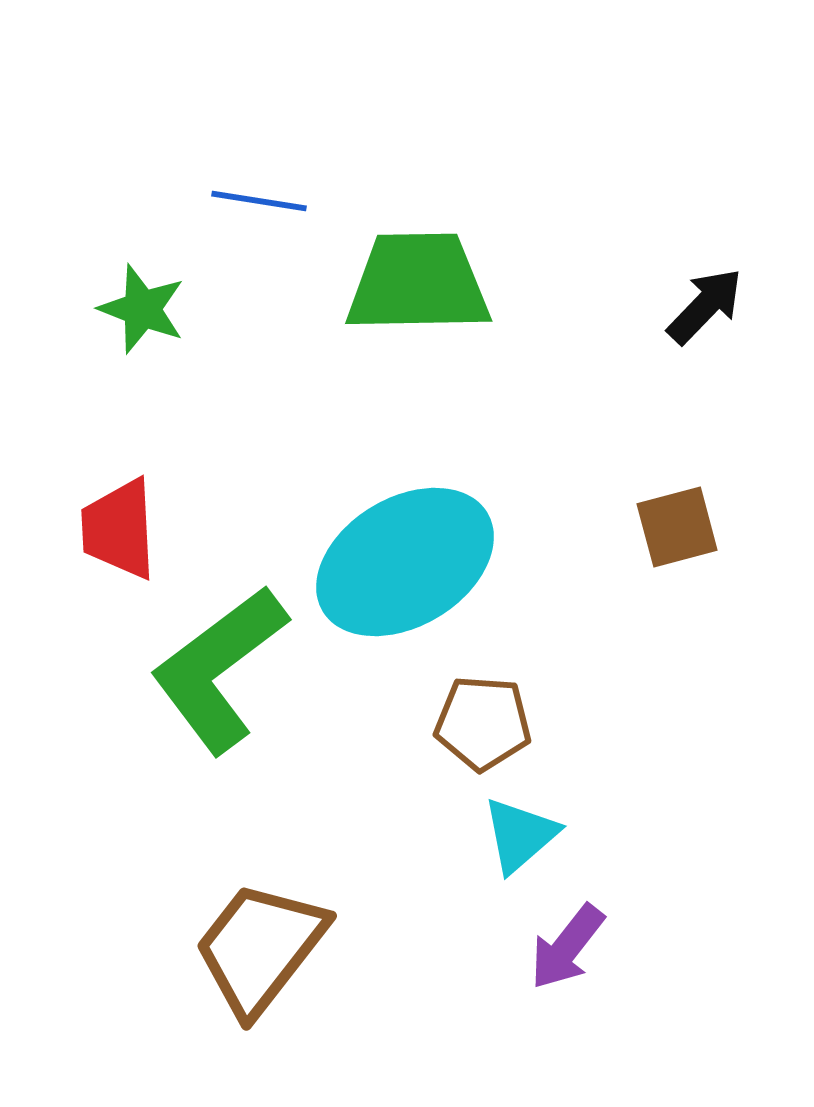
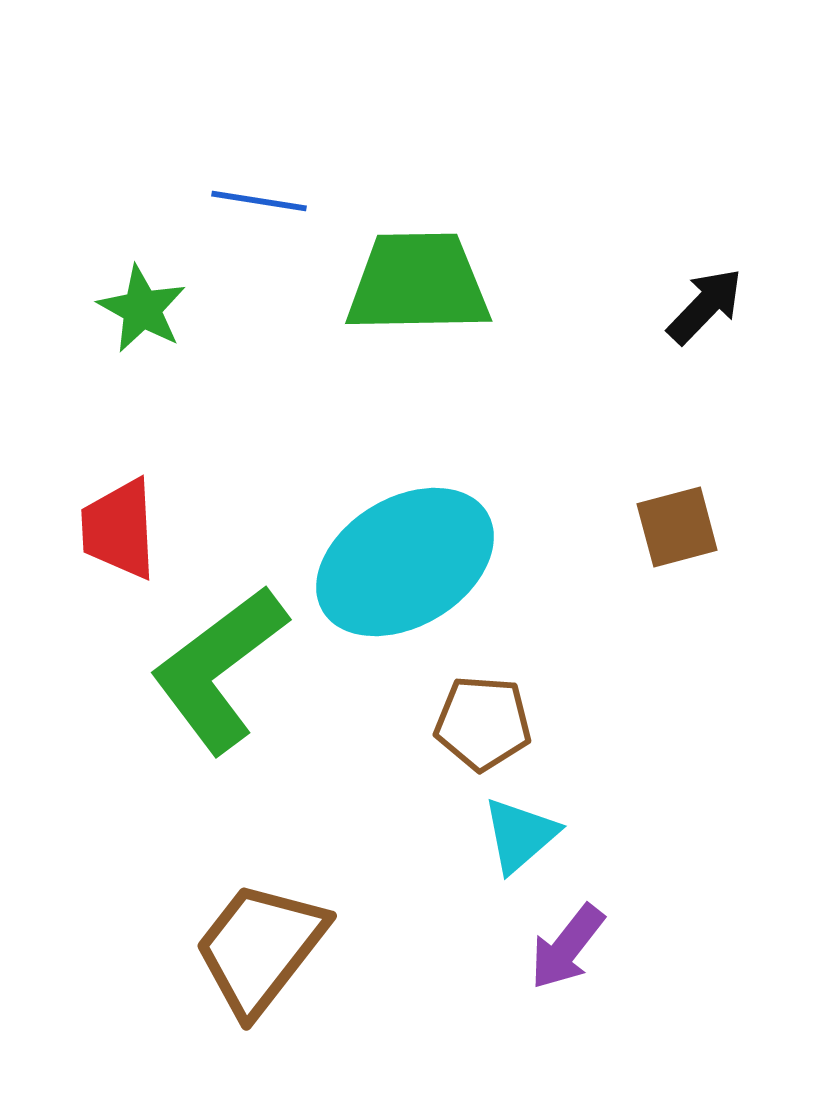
green star: rotated 8 degrees clockwise
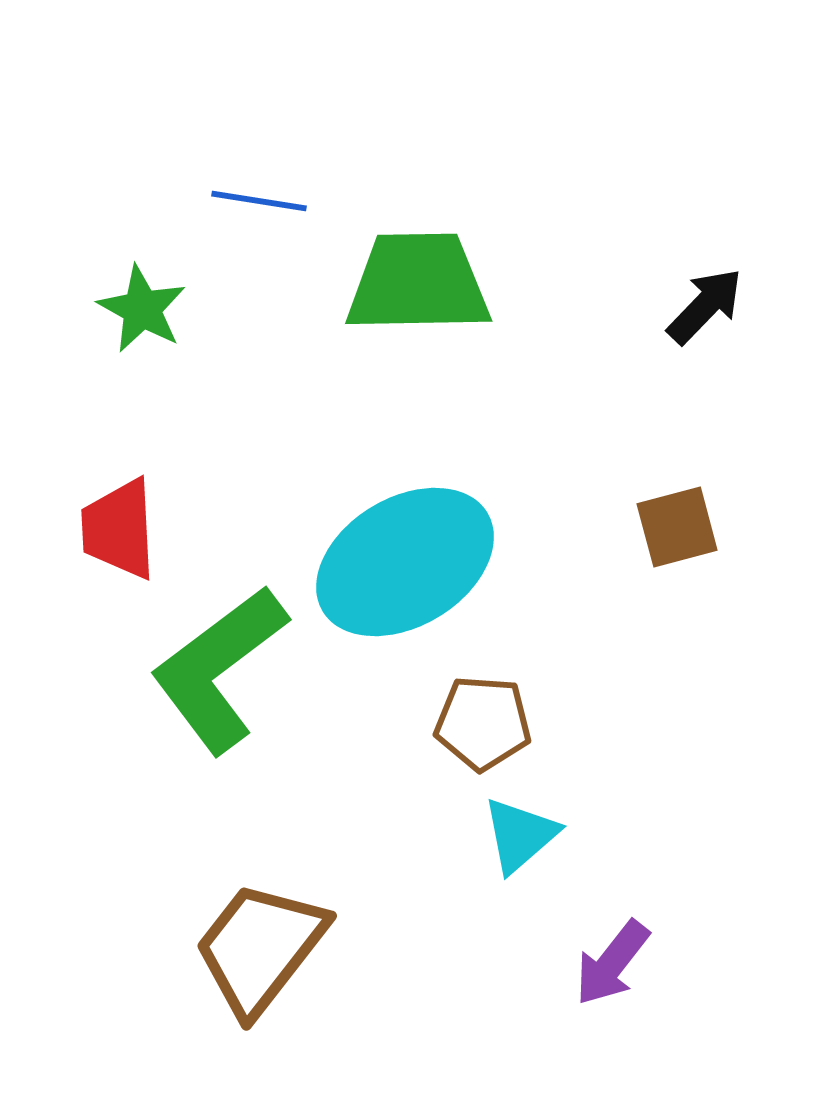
purple arrow: moved 45 px right, 16 px down
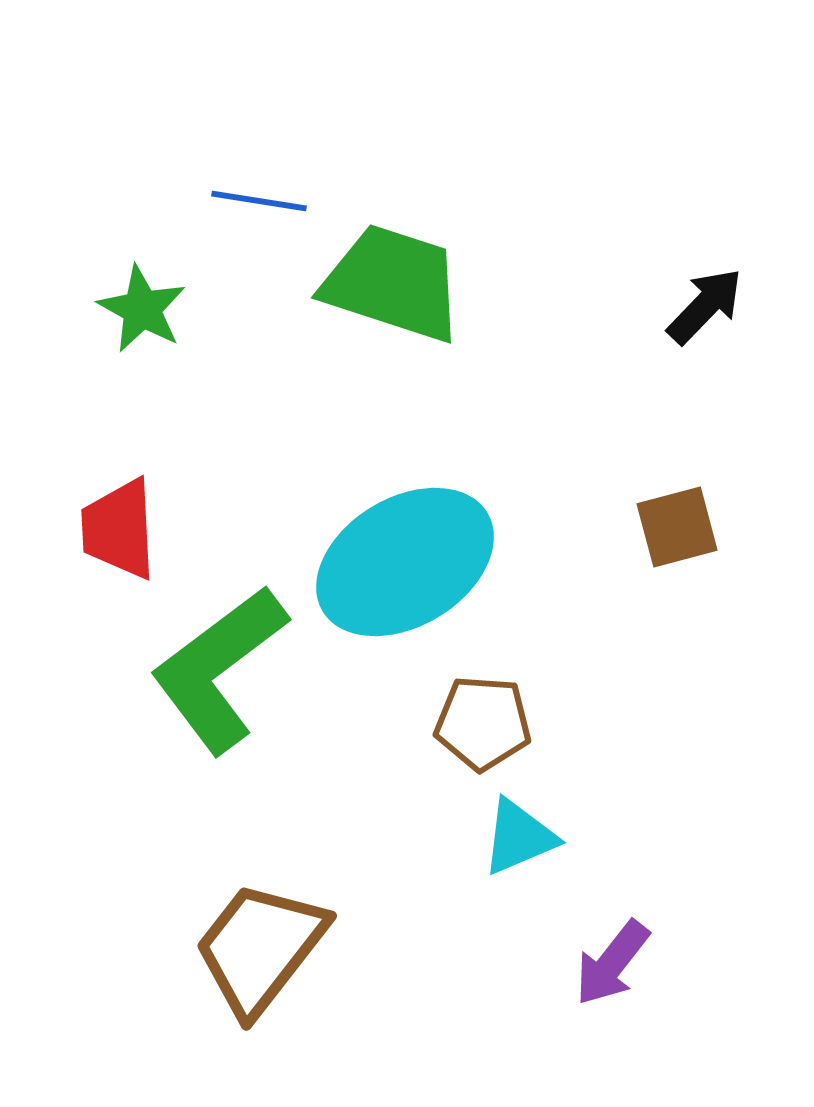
green trapezoid: moved 25 px left; rotated 19 degrees clockwise
cyan triangle: moved 1 px left, 2 px down; rotated 18 degrees clockwise
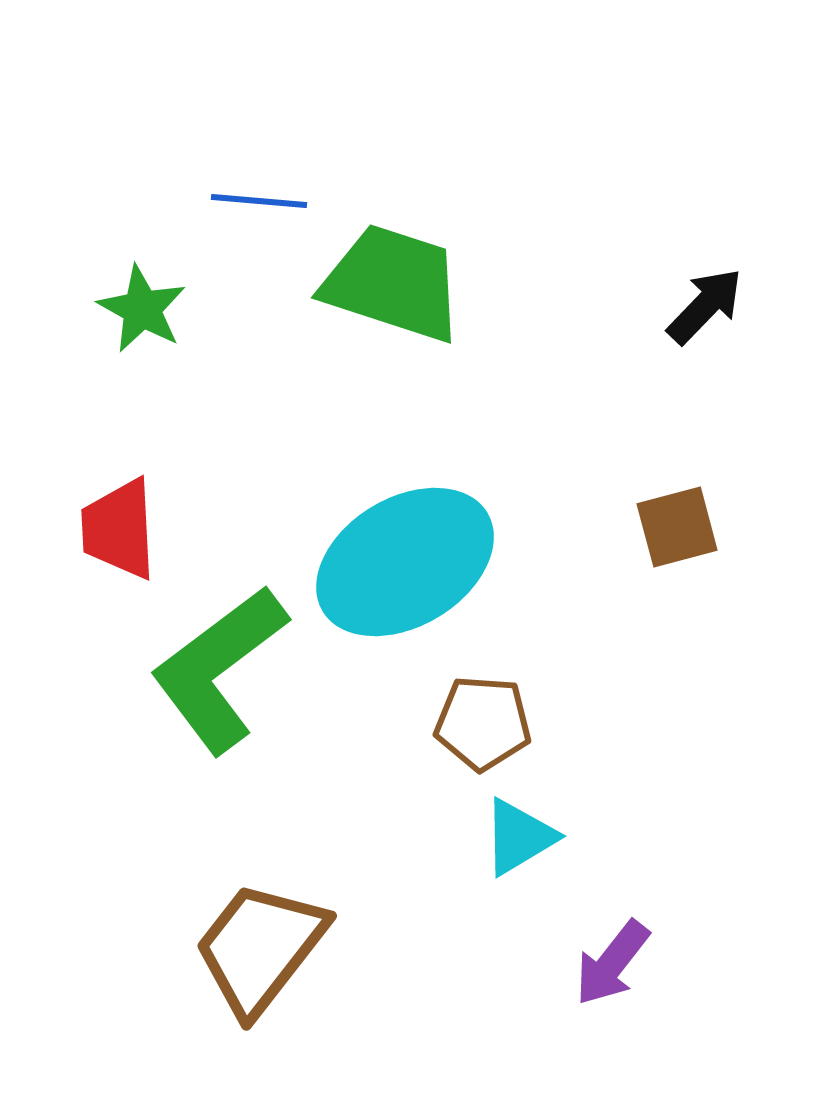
blue line: rotated 4 degrees counterclockwise
cyan triangle: rotated 8 degrees counterclockwise
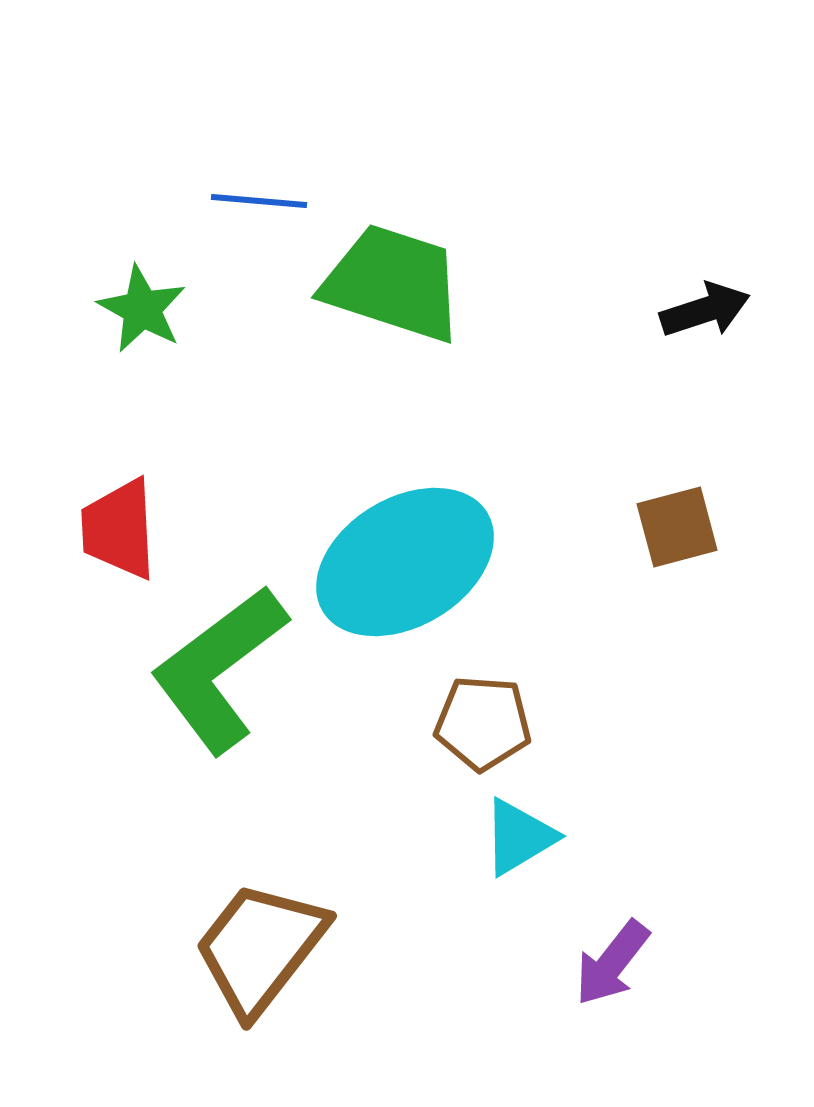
black arrow: moved 4 px down; rotated 28 degrees clockwise
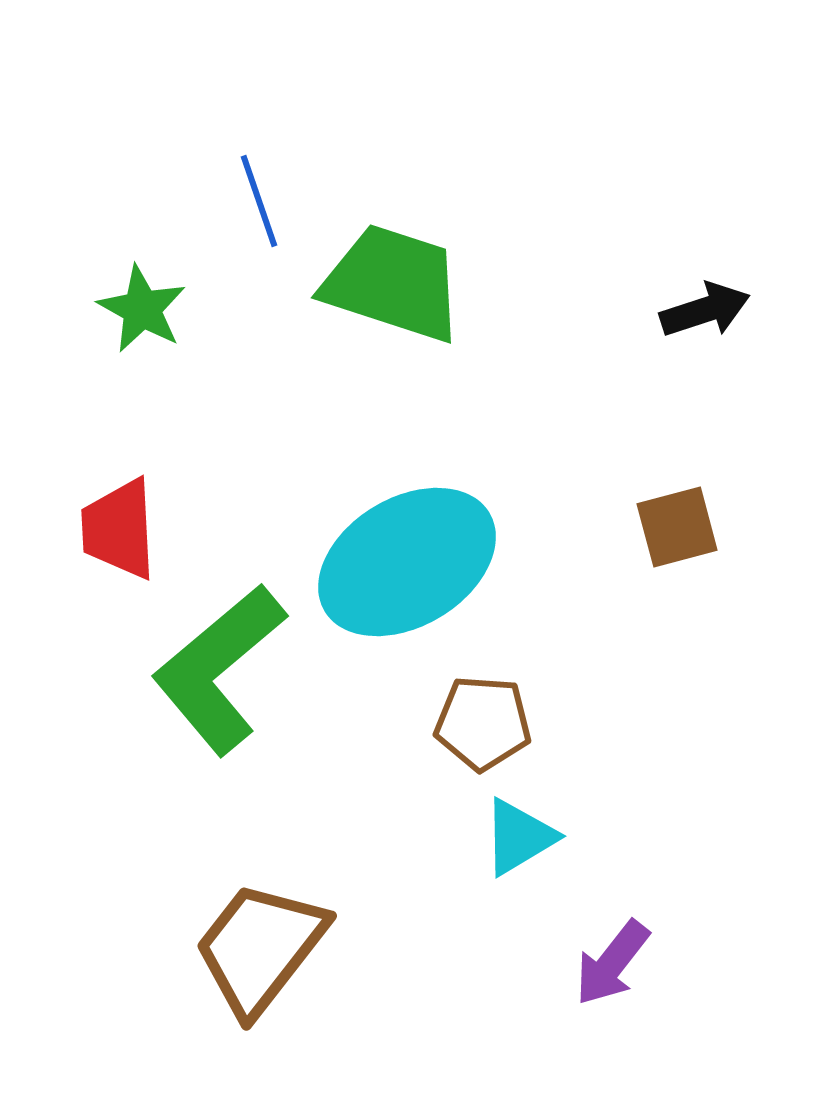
blue line: rotated 66 degrees clockwise
cyan ellipse: moved 2 px right
green L-shape: rotated 3 degrees counterclockwise
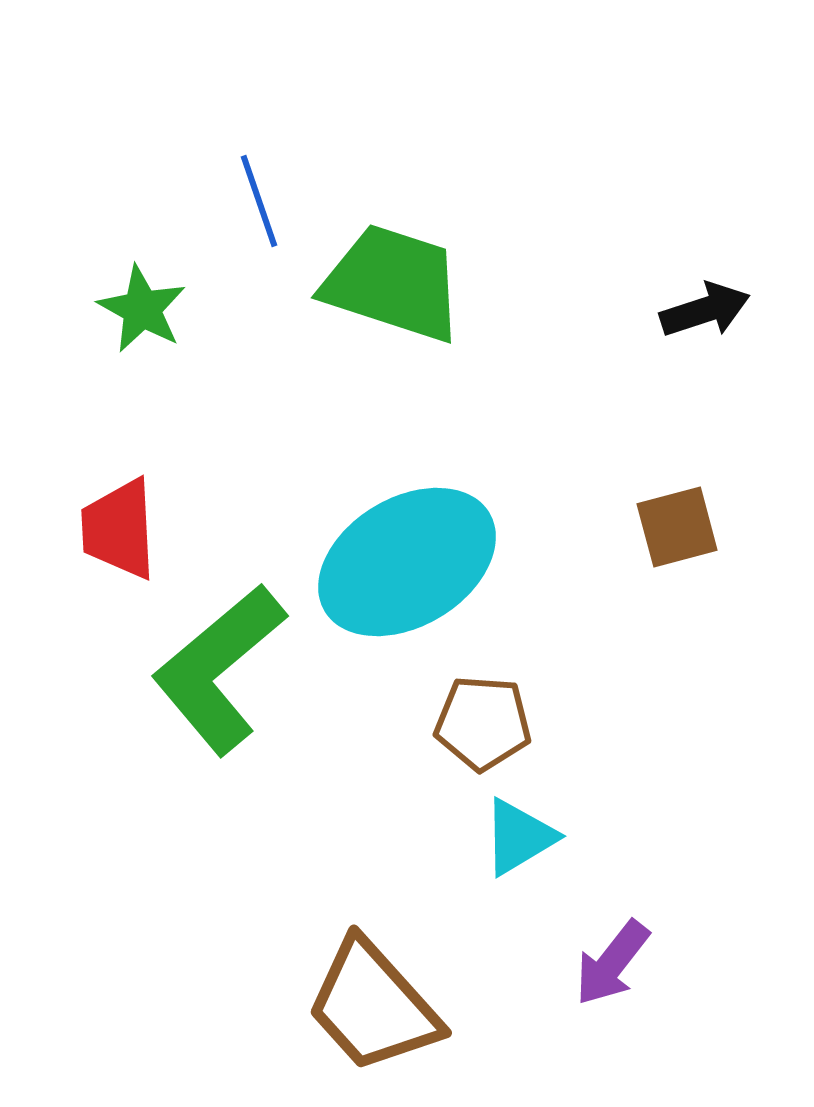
brown trapezoid: moved 113 px right, 58 px down; rotated 80 degrees counterclockwise
